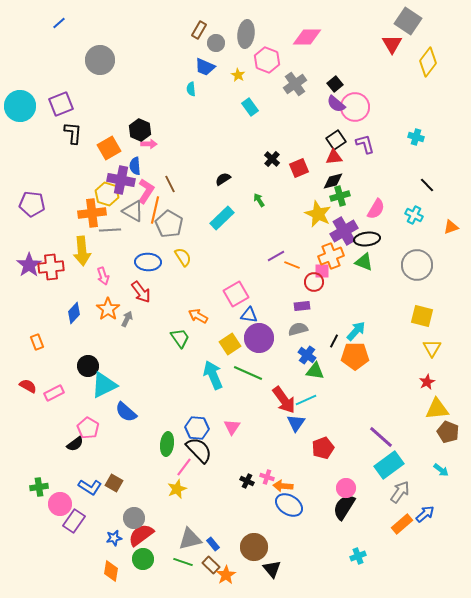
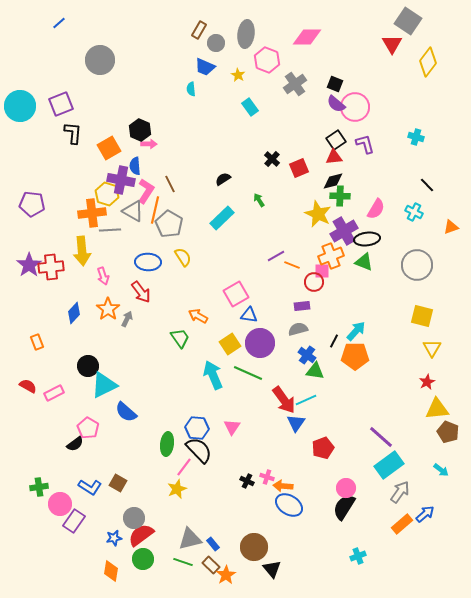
black square at (335, 84): rotated 28 degrees counterclockwise
green cross at (340, 196): rotated 18 degrees clockwise
cyan cross at (414, 215): moved 3 px up
purple circle at (259, 338): moved 1 px right, 5 px down
brown square at (114, 483): moved 4 px right
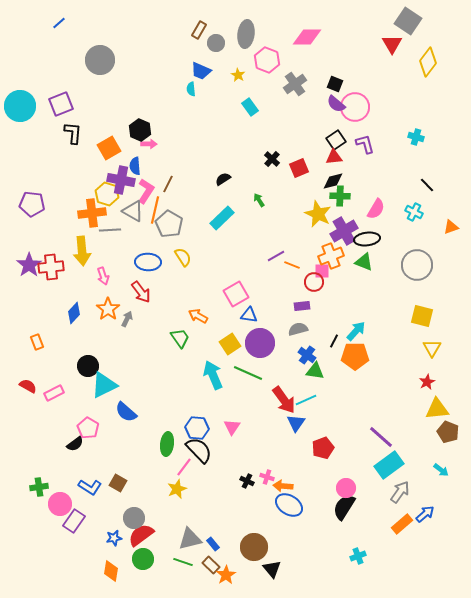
blue trapezoid at (205, 67): moved 4 px left, 4 px down
brown line at (170, 184): moved 2 px left; rotated 54 degrees clockwise
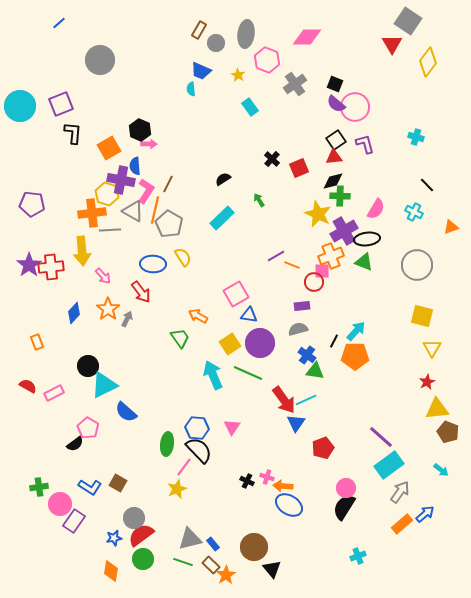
blue ellipse at (148, 262): moved 5 px right, 2 px down
pink arrow at (103, 276): rotated 24 degrees counterclockwise
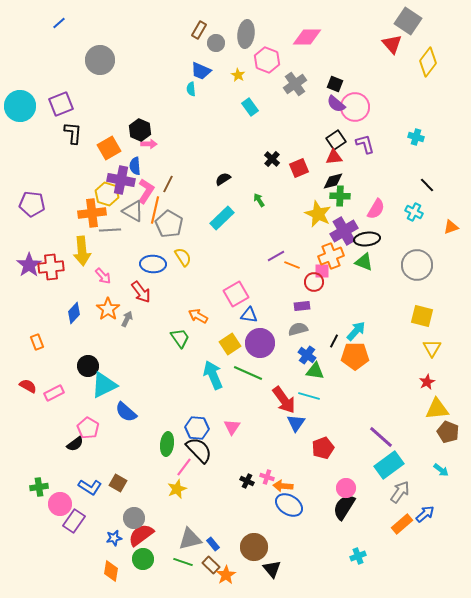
red triangle at (392, 44): rotated 10 degrees counterclockwise
cyan line at (306, 400): moved 3 px right, 4 px up; rotated 40 degrees clockwise
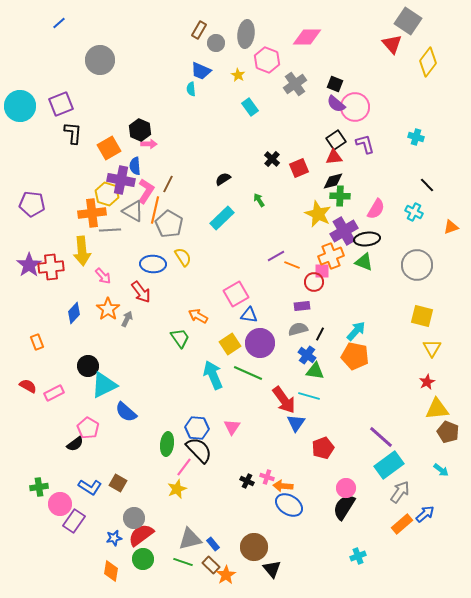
black line at (334, 341): moved 14 px left, 7 px up
orange pentagon at (355, 356): rotated 12 degrees clockwise
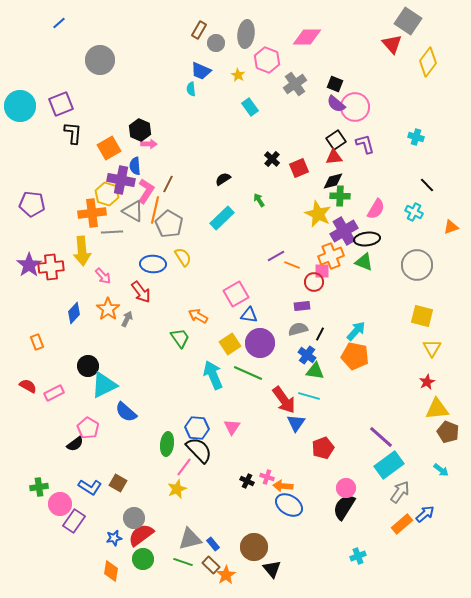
gray line at (110, 230): moved 2 px right, 2 px down
